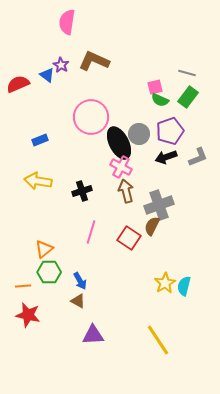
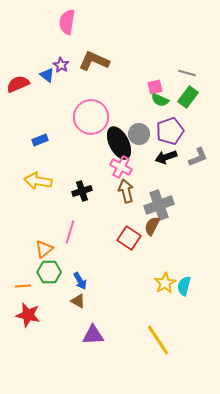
pink line: moved 21 px left
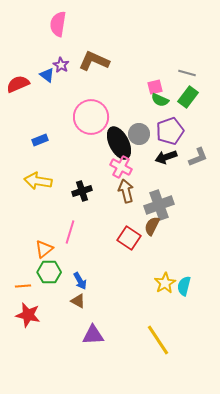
pink semicircle: moved 9 px left, 2 px down
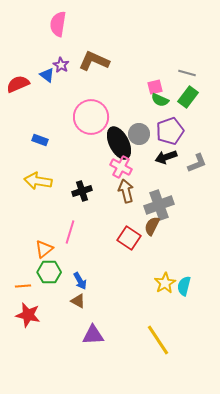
blue rectangle: rotated 42 degrees clockwise
gray L-shape: moved 1 px left, 6 px down
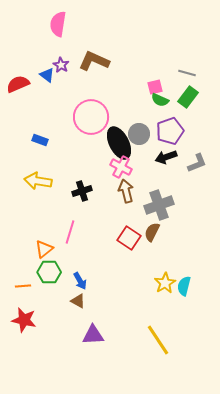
brown semicircle: moved 6 px down
red star: moved 4 px left, 5 px down
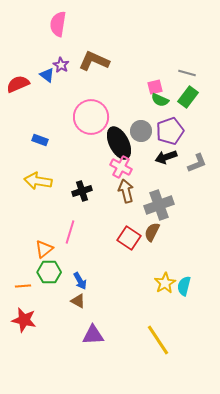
gray circle: moved 2 px right, 3 px up
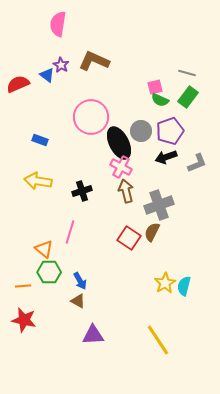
orange triangle: rotated 42 degrees counterclockwise
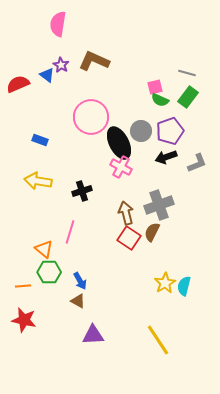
brown arrow: moved 22 px down
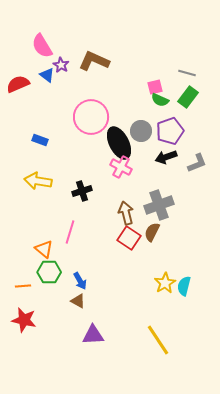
pink semicircle: moved 16 px left, 22 px down; rotated 40 degrees counterclockwise
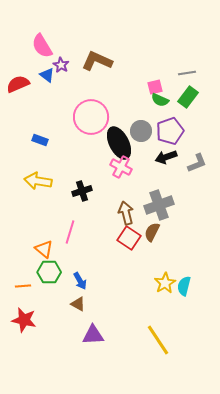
brown L-shape: moved 3 px right
gray line: rotated 24 degrees counterclockwise
brown triangle: moved 3 px down
